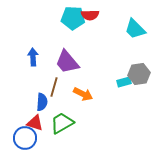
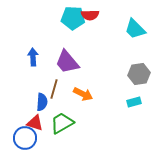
cyan rectangle: moved 10 px right, 20 px down
brown line: moved 2 px down
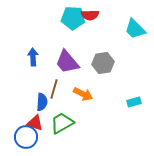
gray hexagon: moved 36 px left, 11 px up
blue circle: moved 1 px right, 1 px up
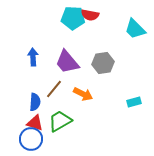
red semicircle: rotated 12 degrees clockwise
brown line: rotated 24 degrees clockwise
blue semicircle: moved 7 px left
green trapezoid: moved 2 px left, 2 px up
blue circle: moved 5 px right, 2 px down
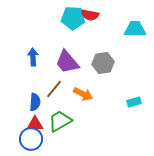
cyan trapezoid: rotated 135 degrees clockwise
red triangle: moved 1 px down; rotated 18 degrees counterclockwise
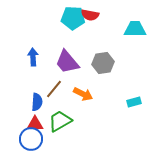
blue semicircle: moved 2 px right
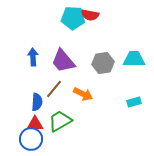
cyan trapezoid: moved 1 px left, 30 px down
purple trapezoid: moved 4 px left, 1 px up
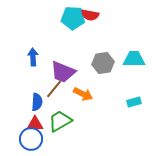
purple trapezoid: moved 11 px down; rotated 28 degrees counterclockwise
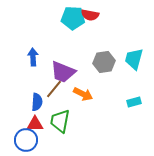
cyan trapezoid: rotated 75 degrees counterclockwise
gray hexagon: moved 1 px right, 1 px up
green trapezoid: rotated 50 degrees counterclockwise
blue circle: moved 5 px left, 1 px down
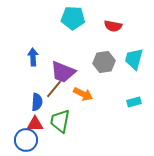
red semicircle: moved 23 px right, 11 px down
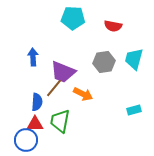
brown line: moved 1 px up
cyan rectangle: moved 8 px down
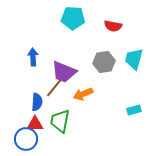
purple trapezoid: moved 1 px right
orange arrow: rotated 132 degrees clockwise
blue circle: moved 1 px up
